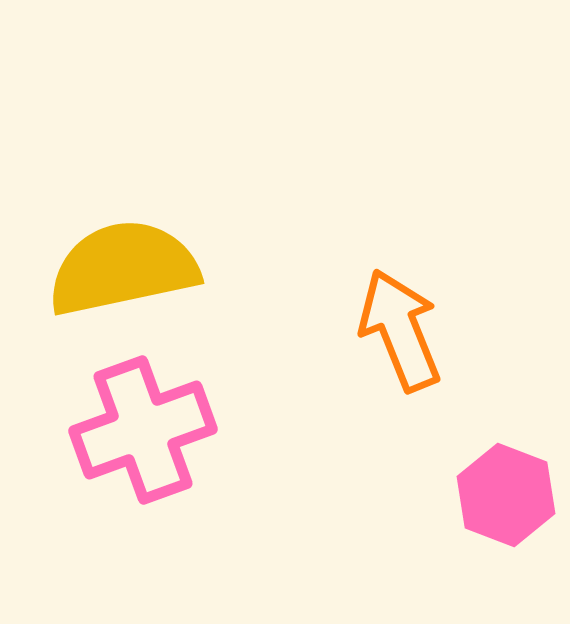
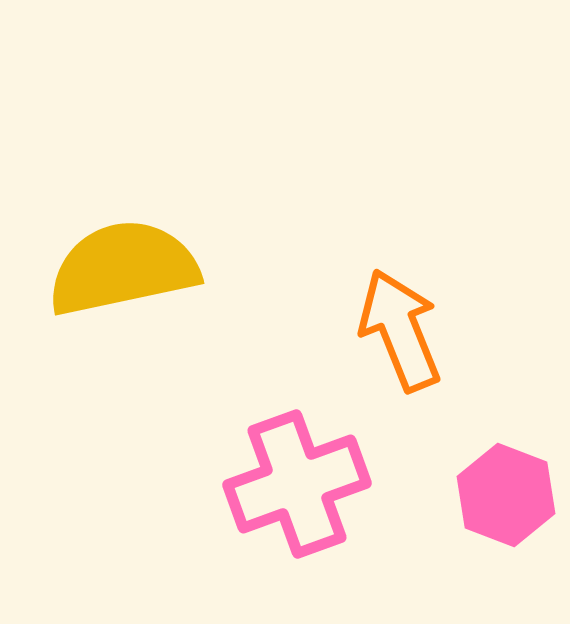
pink cross: moved 154 px right, 54 px down
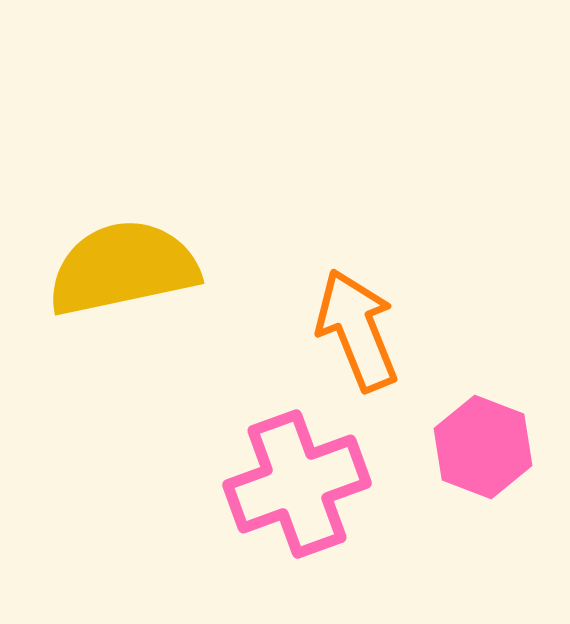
orange arrow: moved 43 px left
pink hexagon: moved 23 px left, 48 px up
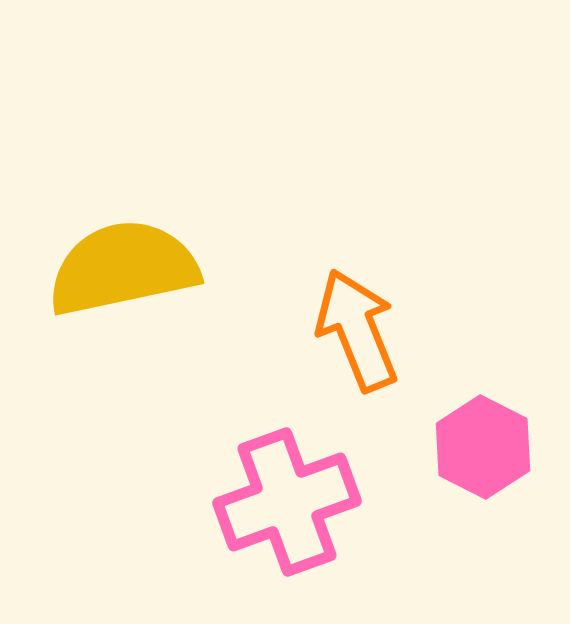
pink hexagon: rotated 6 degrees clockwise
pink cross: moved 10 px left, 18 px down
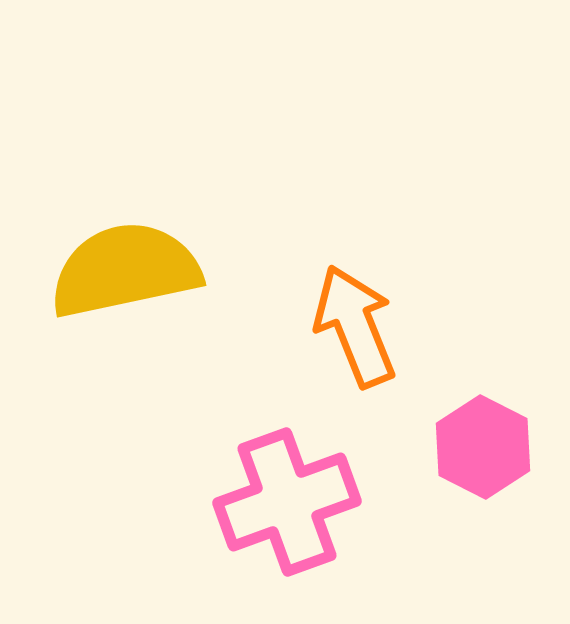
yellow semicircle: moved 2 px right, 2 px down
orange arrow: moved 2 px left, 4 px up
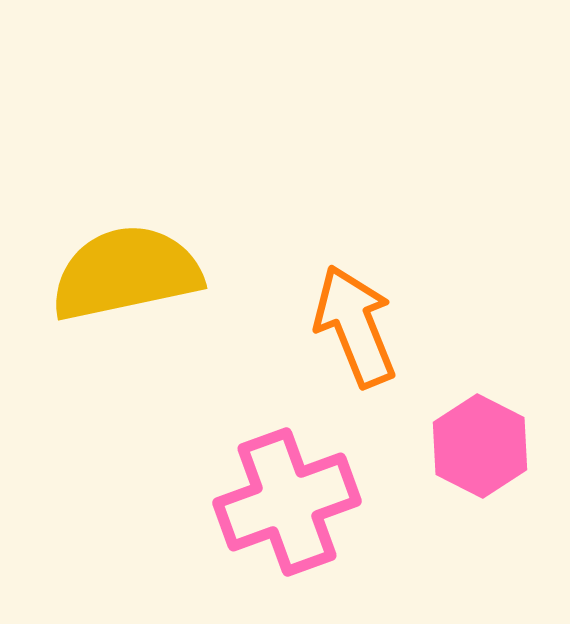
yellow semicircle: moved 1 px right, 3 px down
pink hexagon: moved 3 px left, 1 px up
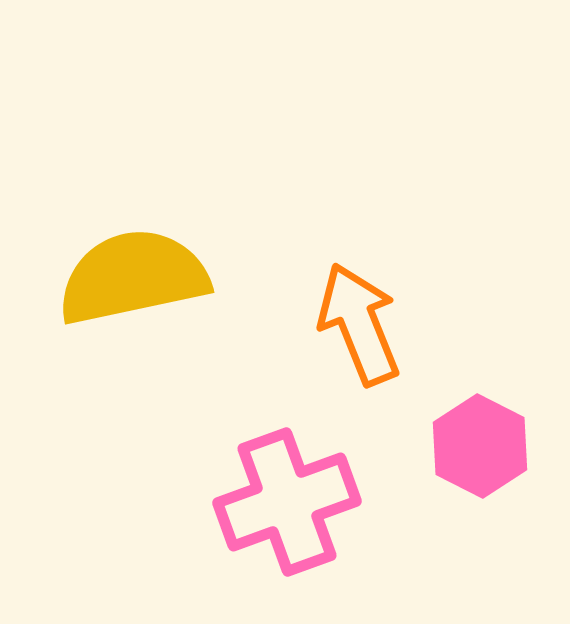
yellow semicircle: moved 7 px right, 4 px down
orange arrow: moved 4 px right, 2 px up
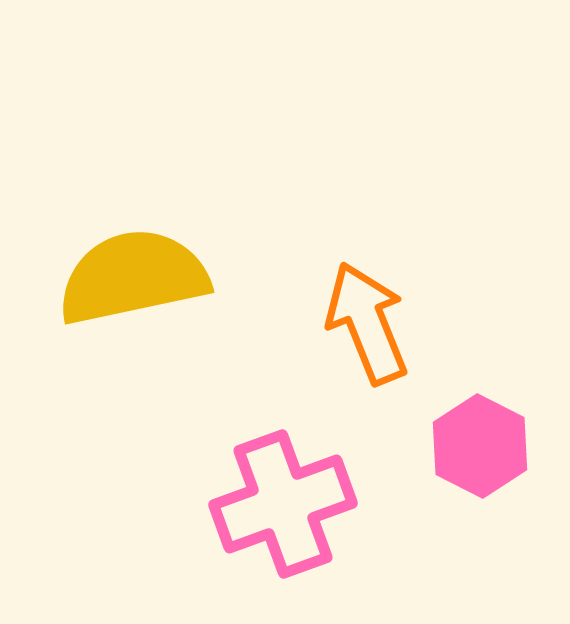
orange arrow: moved 8 px right, 1 px up
pink cross: moved 4 px left, 2 px down
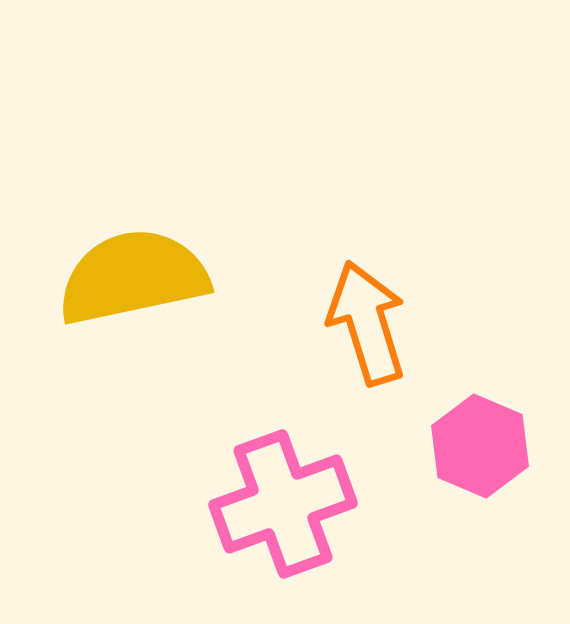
orange arrow: rotated 5 degrees clockwise
pink hexagon: rotated 4 degrees counterclockwise
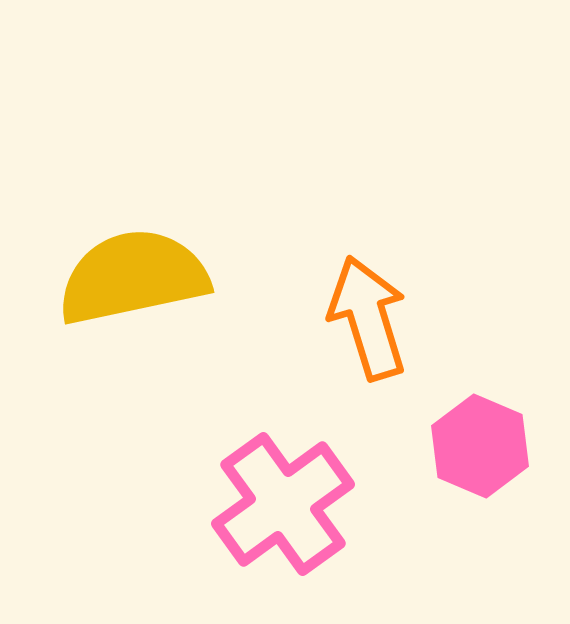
orange arrow: moved 1 px right, 5 px up
pink cross: rotated 16 degrees counterclockwise
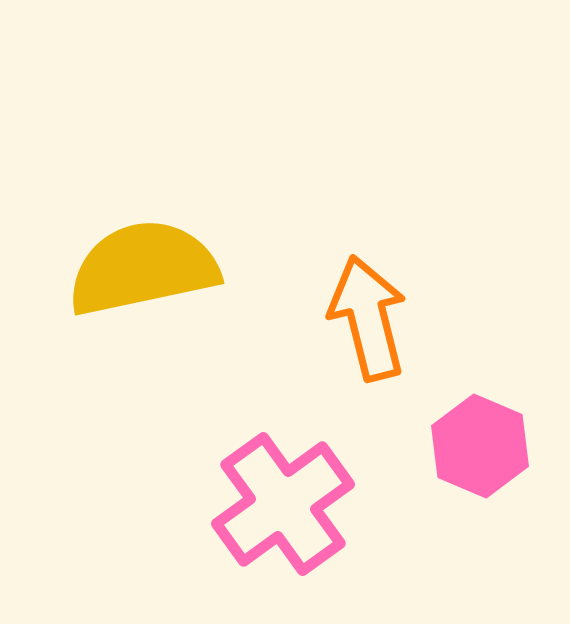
yellow semicircle: moved 10 px right, 9 px up
orange arrow: rotated 3 degrees clockwise
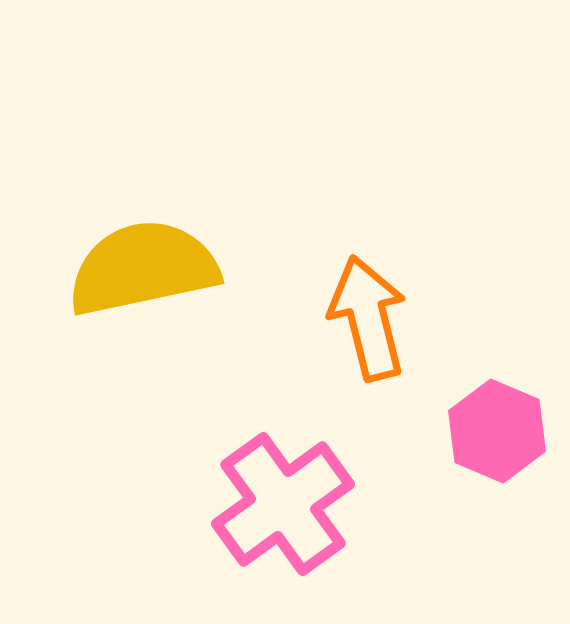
pink hexagon: moved 17 px right, 15 px up
